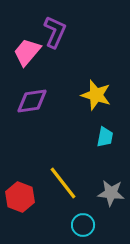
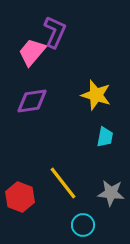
pink trapezoid: moved 5 px right
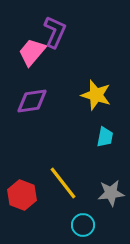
gray star: rotated 12 degrees counterclockwise
red hexagon: moved 2 px right, 2 px up
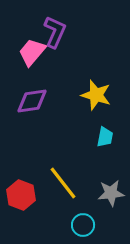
red hexagon: moved 1 px left
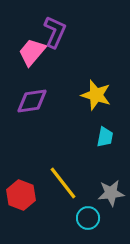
cyan circle: moved 5 px right, 7 px up
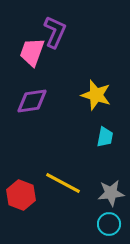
pink trapezoid: rotated 20 degrees counterclockwise
yellow line: rotated 24 degrees counterclockwise
cyan circle: moved 21 px right, 6 px down
